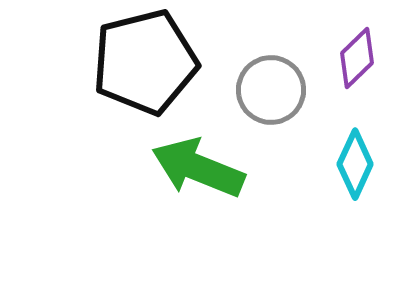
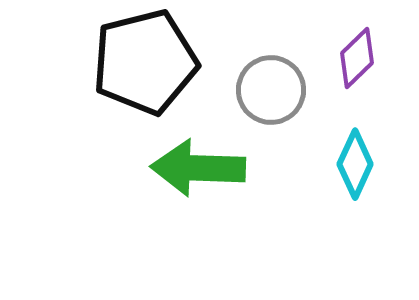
green arrow: rotated 20 degrees counterclockwise
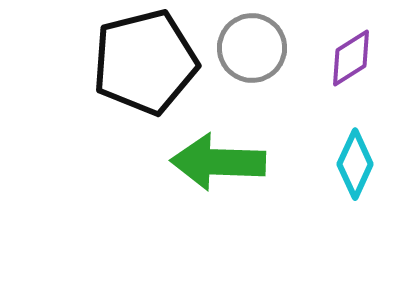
purple diamond: moved 6 px left; rotated 12 degrees clockwise
gray circle: moved 19 px left, 42 px up
green arrow: moved 20 px right, 6 px up
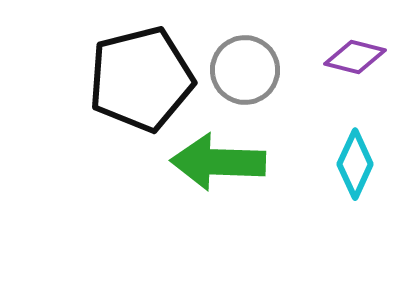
gray circle: moved 7 px left, 22 px down
purple diamond: moved 4 px right, 1 px up; rotated 46 degrees clockwise
black pentagon: moved 4 px left, 17 px down
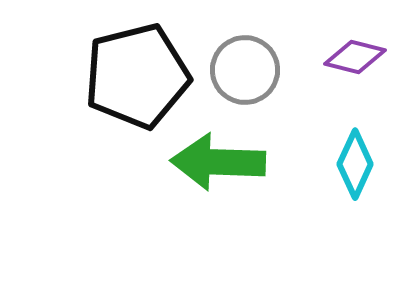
black pentagon: moved 4 px left, 3 px up
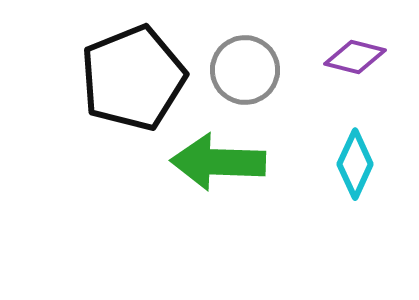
black pentagon: moved 4 px left, 2 px down; rotated 8 degrees counterclockwise
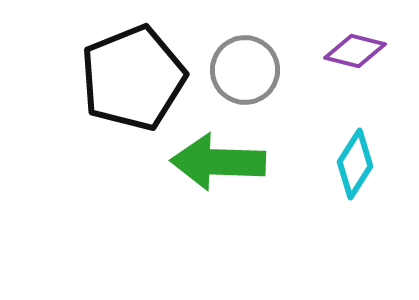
purple diamond: moved 6 px up
cyan diamond: rotated 8 degrees clockwise
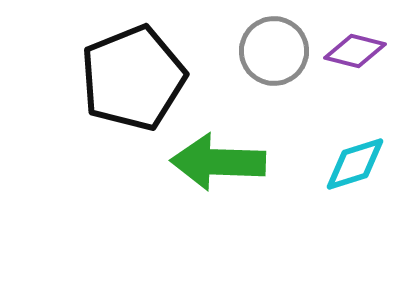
gray circle: moved 29 px right, 19 px up
cyan diamond: rotated 40 degrees clockwise
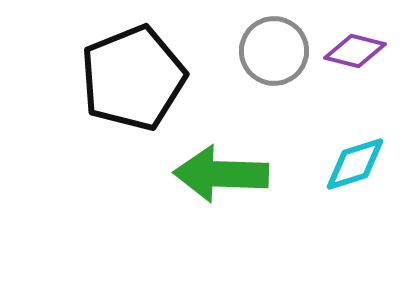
green arrow: moved 3 px right, 12 px down
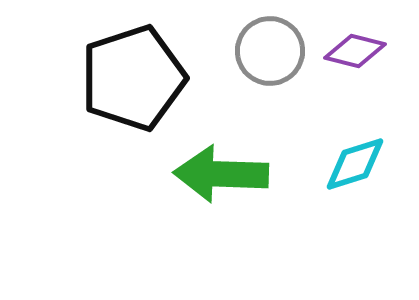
gray circle: moved 4 px left
black pentagon: rotated 4 degrees clockwise
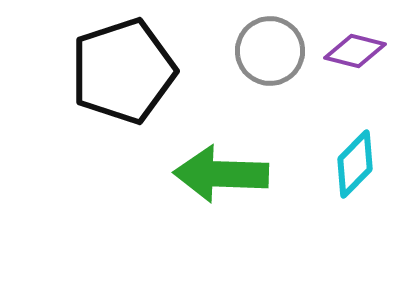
black pentagon: moved 10 px left, 7 px up
cyan diamond: rotated 28 degrees counterclockwise
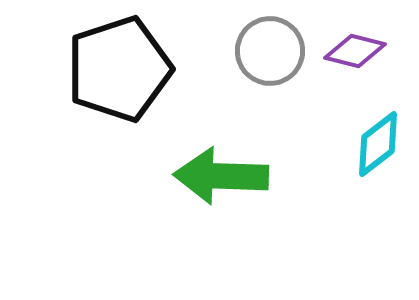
black pentagon: moved 4 px left, 2 px up
cyan diamond: moved 23 px right, 20 px up; rotated 8 degrees clockwise
green arrow: moved 2 px down
